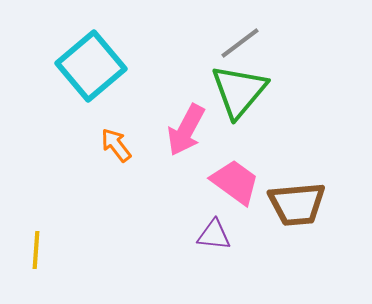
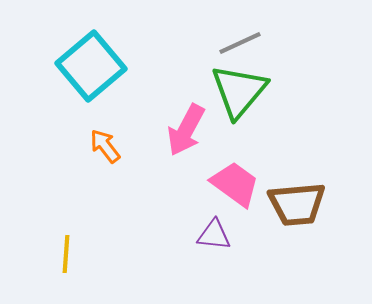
gray line: rotated 12 degrees clockwise
orange arrow: moved 11 px left, 1 px down
pink trapezoid: moved 2 px down
yellow line: moved 30 px right, 4 px down
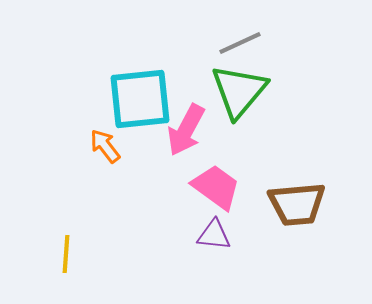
cyan square: moved 49 px right, 33 px down; rotated 34 degrees clockwise
pink trapezoid: moved 19 px left, 3 px down
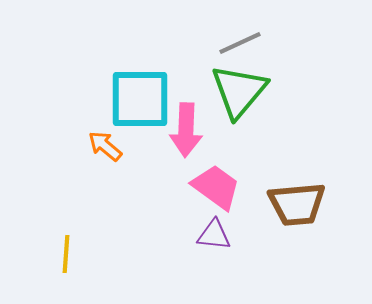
cyan square: rotated 6 degrees clockwise
pink arrow: rotated 26 degrees counterclockwise
orange arrow: rotated 12 degrees counterclockwise
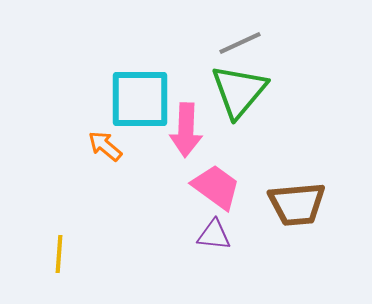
yellow line: moved 7 px left
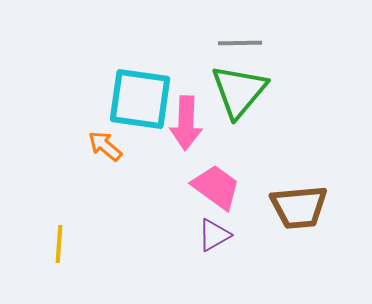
gray line: rotated 24 degrees clockwise
cyan square: rotated 8 degrees clockwise
pink arrow: moved 7 px up
brown trapezoid: moved 2 px right, 3 px down
purple triangle: rotated 36 degrees counterclockwise
yellow line: moved 10 px up
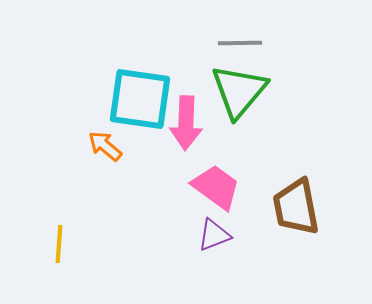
brown trapezoid: moved 3 px left; rotated 84 degrees clockwise
purple triangle: rotated 9 degrees clockwise
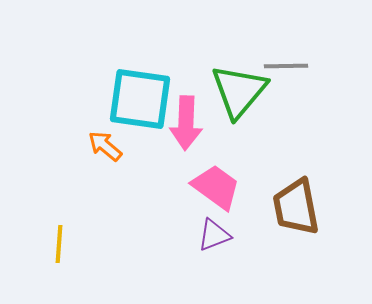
gray line: moved 46 px right, 23 px down
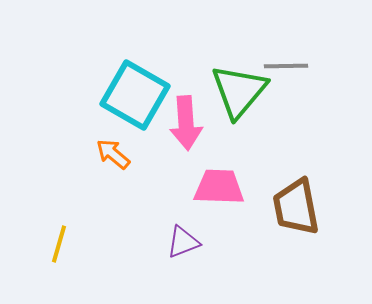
cyan square: moved 5 px left, 4 px up; rotated 22 degrees clockwise
pink arrow: rotated 6 degrees counterclockwise
orange arrow: moved 8 px right, 8 px down
pink trapezoid: moved 3 px right; rotated 34 degrees counterclockwise
purple triangle: moved 31 px left, 7 px down
yellow line: rotated 12 degrees clockwise
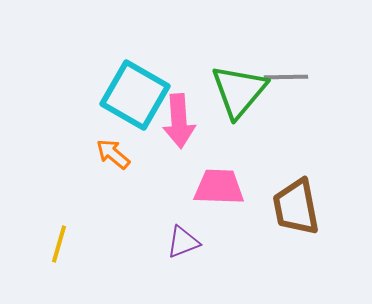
gray line: moved 11 px down
pink arrow: moved 7 px left, 2 px up
